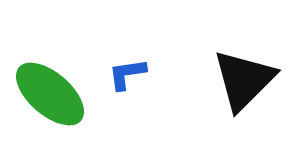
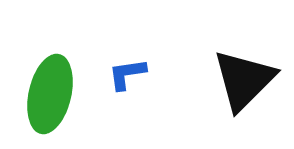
green ellipse: rotated 62 degrees clockwise
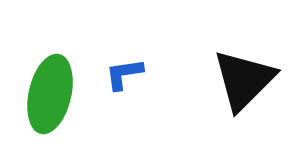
blue L-shape: moved 3 px left
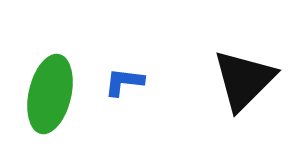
blue L-shape: moved 8 px down; rotated 15 degrees clockwise
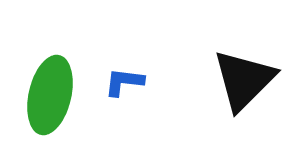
green ellipse: moved 1 px down
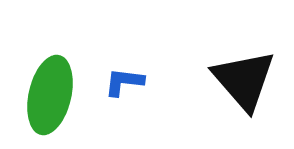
black triangle: rotated 26 degrees counterclockwise
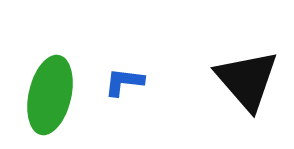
black triangle: moved 3 px right
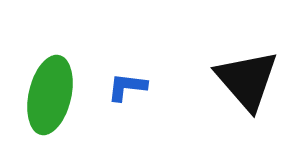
blue L-shape: moved 3 px right, 5 px down
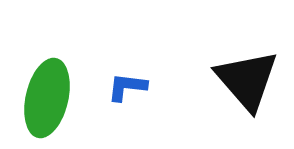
green ellipse: moved 3 px left, 3 px down
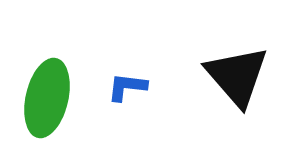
black triangle: moved 10 px left, 4 px up
